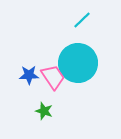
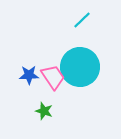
cyan circle: moved 2 px right, 4 px down
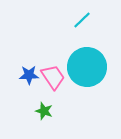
cyan circle: moved 7 px right
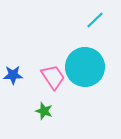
cyan line: moved 13 px right
cyan circle: moved 2 px left
blue star: moved 16 px left
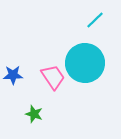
cyan circle: moved 4 px up
green star: moved 10 px left, 3 px down
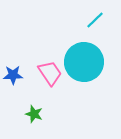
cyan circle: moved 1 px left, 1 px up
pink trapezoid: moved 3 px left, 4 px up
